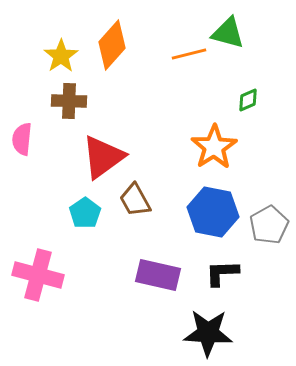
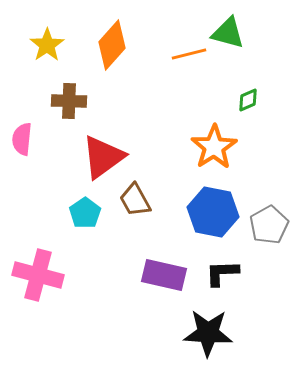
yellow star: moved 14 px left, 11 px up
purple rectangle: moved 6 px right
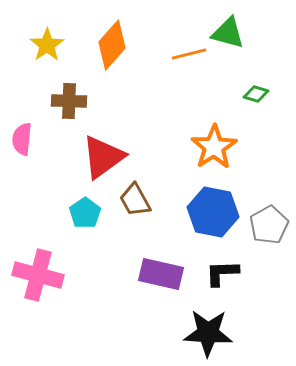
green diamond: moved 8 px right, 6 px up; rotated 40 degrees clockwise
purple rectangle: moved 3 px left, 1 px up
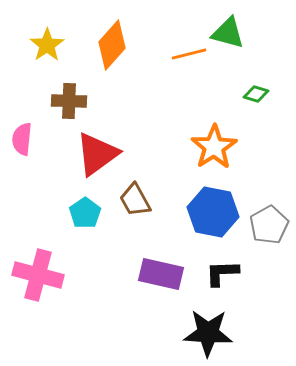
red triangle: moved 6 px left, 3 px up
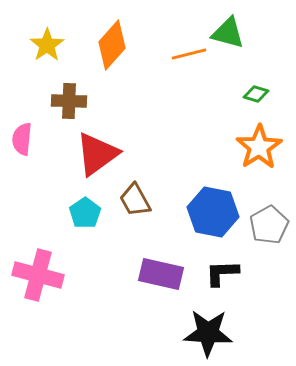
orange star: moved 45 px right
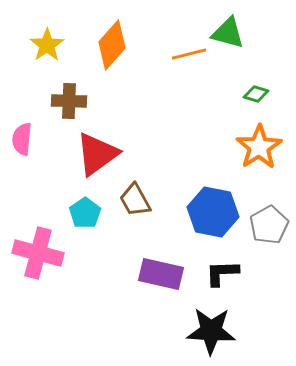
pink cross: moved 22 px up
black star: moved 3 px right, 2 px up
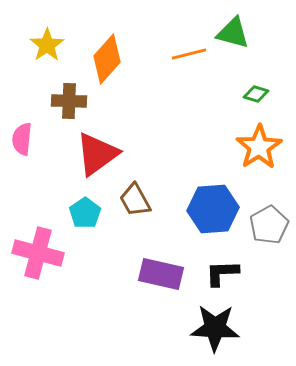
green triangle: moved 5 px right
orange diamond: moved 5 px left, 14 px down
blue hexagon: moved 3 px up; rotated 15 degrees counterclockwise
black star: moved 4 px right, 3 px up
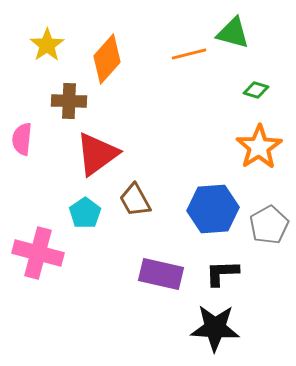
green diamond: moved 4 px up
